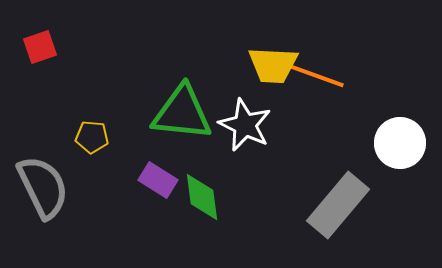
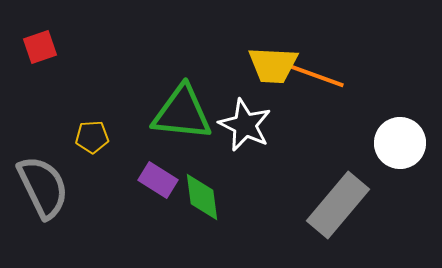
yellow pentagon: rotated 8 degrees counterclockwise
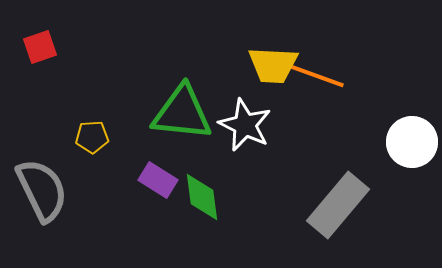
white circle: moved 12 px right, 1 px up
gray semicircle: moved 1 px left, 3 px down
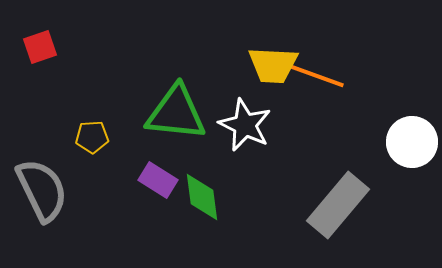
green triangle: moved 6 px left
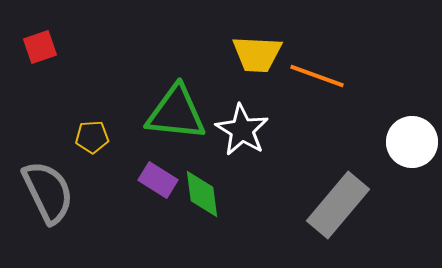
yellow trapezoid: moved 16 px left, 11 px up
white star: moved 3 px left, 5 px down; rotated 6 degrees clockwise
gray semicircle: moved 6 px right, 2 px down
green diamond: moved 3 px up
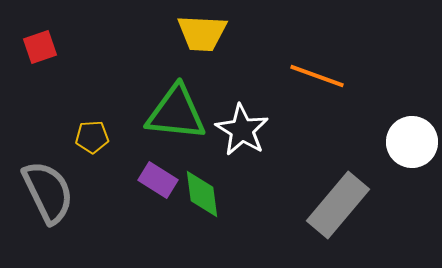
yellow trapezoid: moved 55 px left, 21 px up
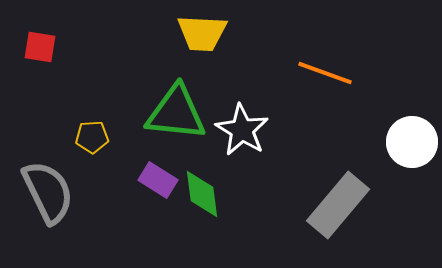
red square: rotated 28 degrees clockwise
orange line: moved 8 px right, 3 px up
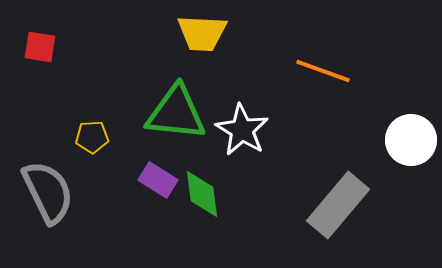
orange line: moved 2 px left, 2 px up
white circle: moved 1 px left, 2 px up
